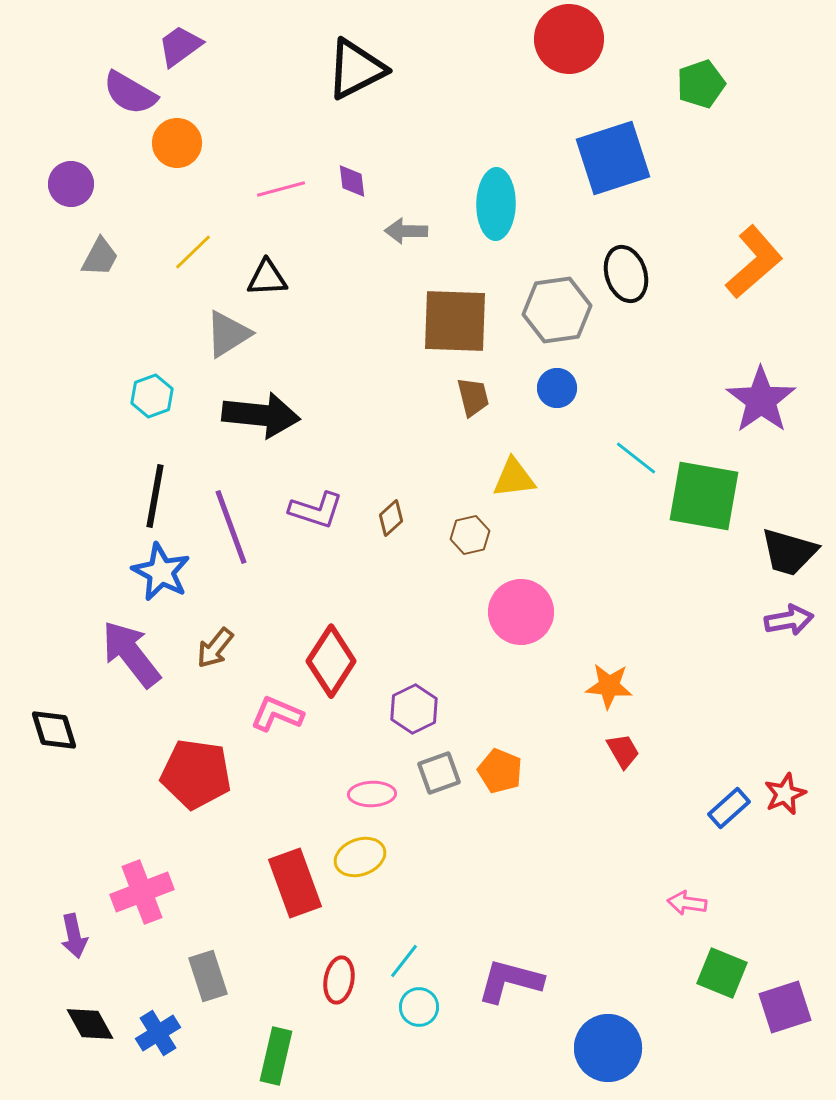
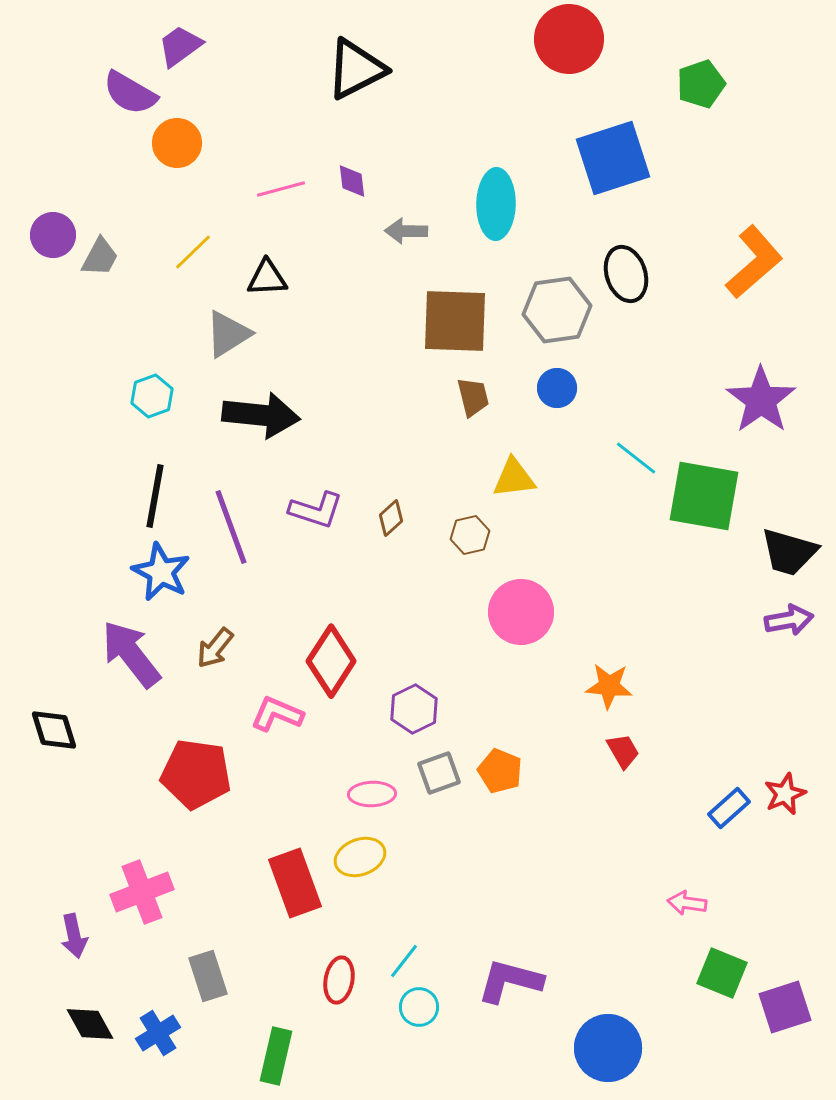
purple circle at (71, 184): moved 18 px left, 51 px down
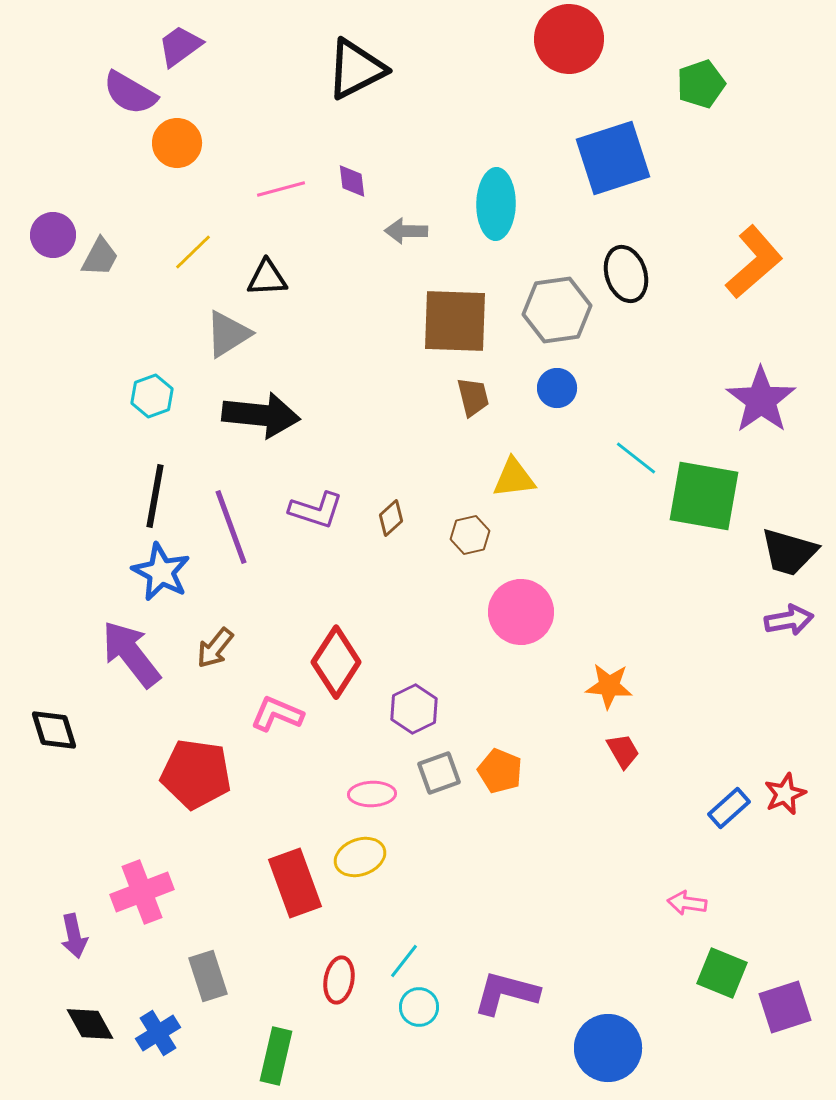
red diamond at (331, 661): moved 5 px right, 1 px down
purple L-shape at (510, 981): moved 4 px left, 12 px down
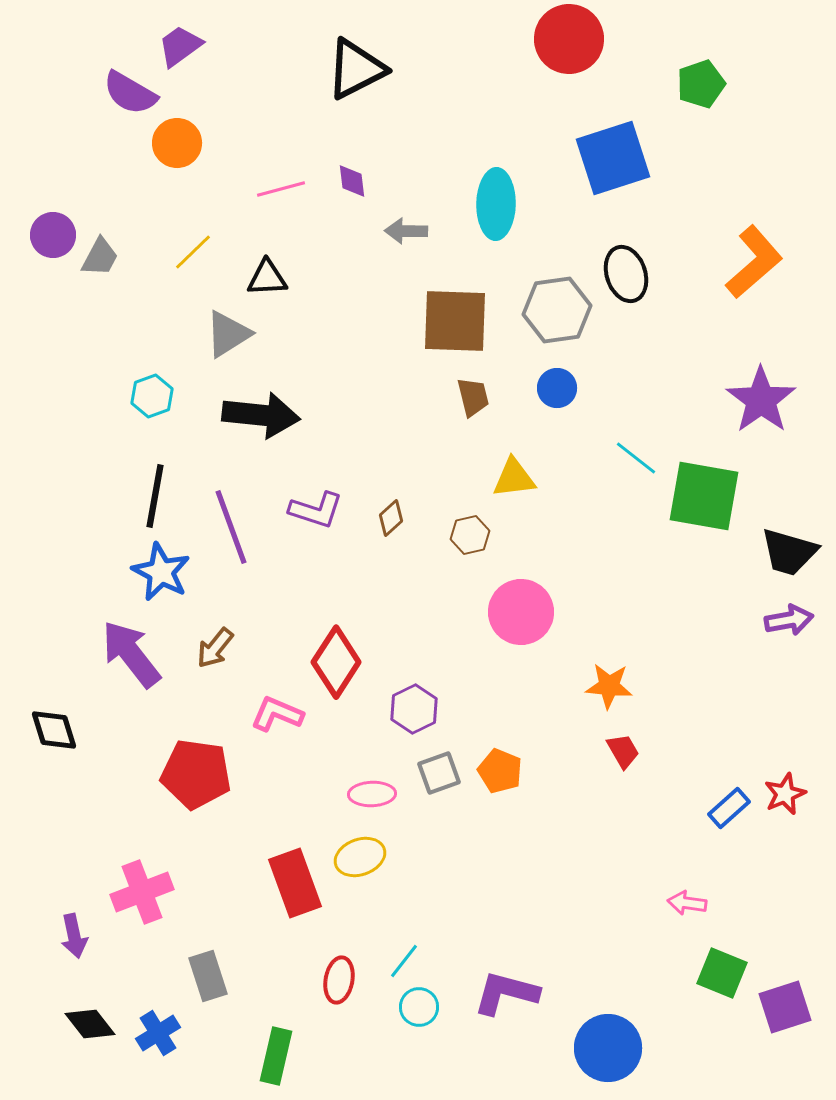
black diamond at (90, 1024): rotated 9 degrees counterclockwise
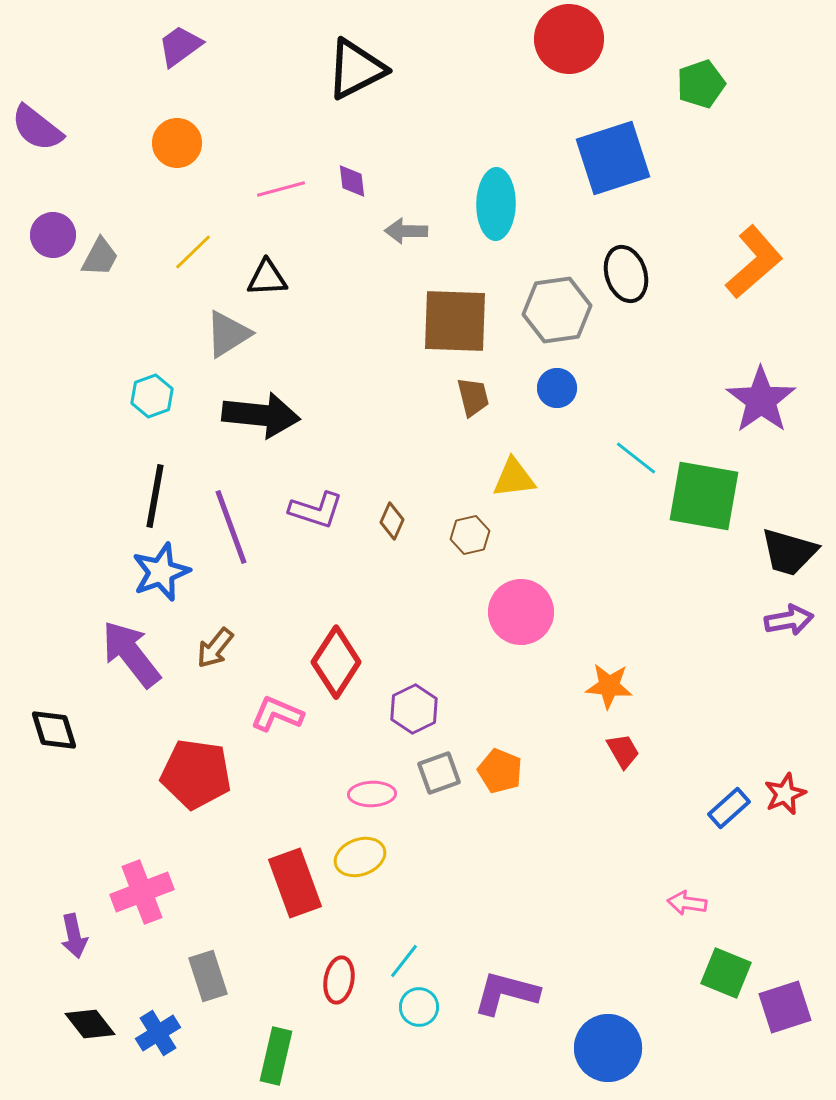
purple semicircle at (130, 93): moved 93 px left, 35 px down; rotated 8 degrees clockwise
brown diamond at (391, 518): moved 1 px right, 3 px down; rotated 24 degrees counterclockwise
blue star at (161, 572): rotated 24 degrees clockwise
green square at (722, 973): moved 4 px right
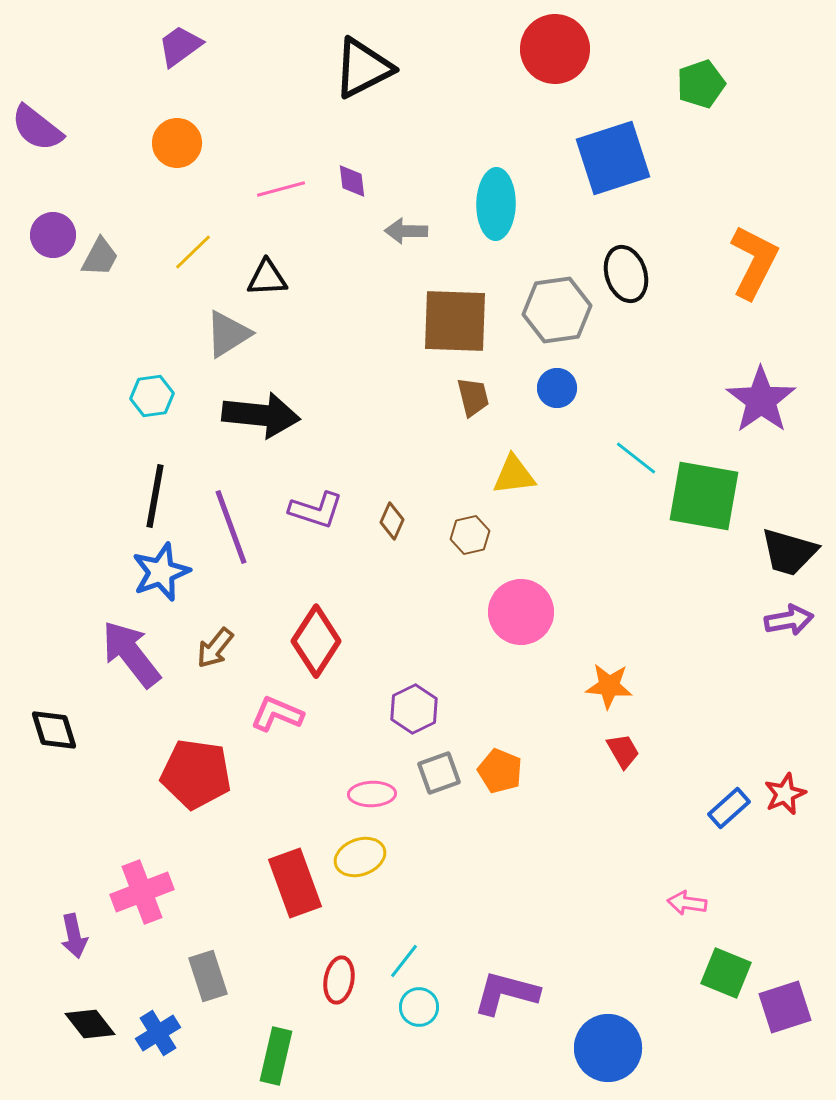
red circle at (569, 39): moved 14 px left, 10 px down
black triangle at (356, 69): moved 7 px right, 1 px up
orange L-shape at (754, 262): rotated 22 degrees counterclockwise
cyan hexagon at (152, 396): rotated 12 degrees clockwise
yellow triangle at (514, 478): moved 3 px up
red diamond at (336, 662): moved 20 px left, 21 px up
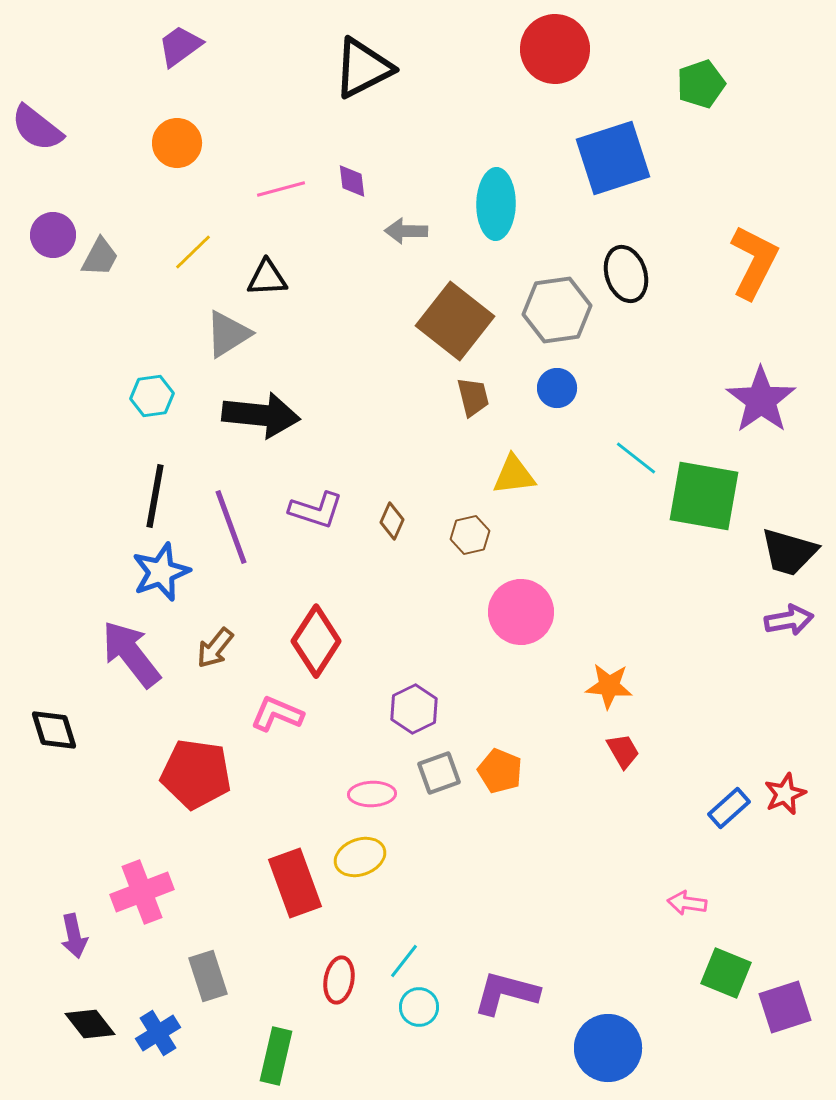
brown square at (455, 321): rotated 36 degrees clockwise
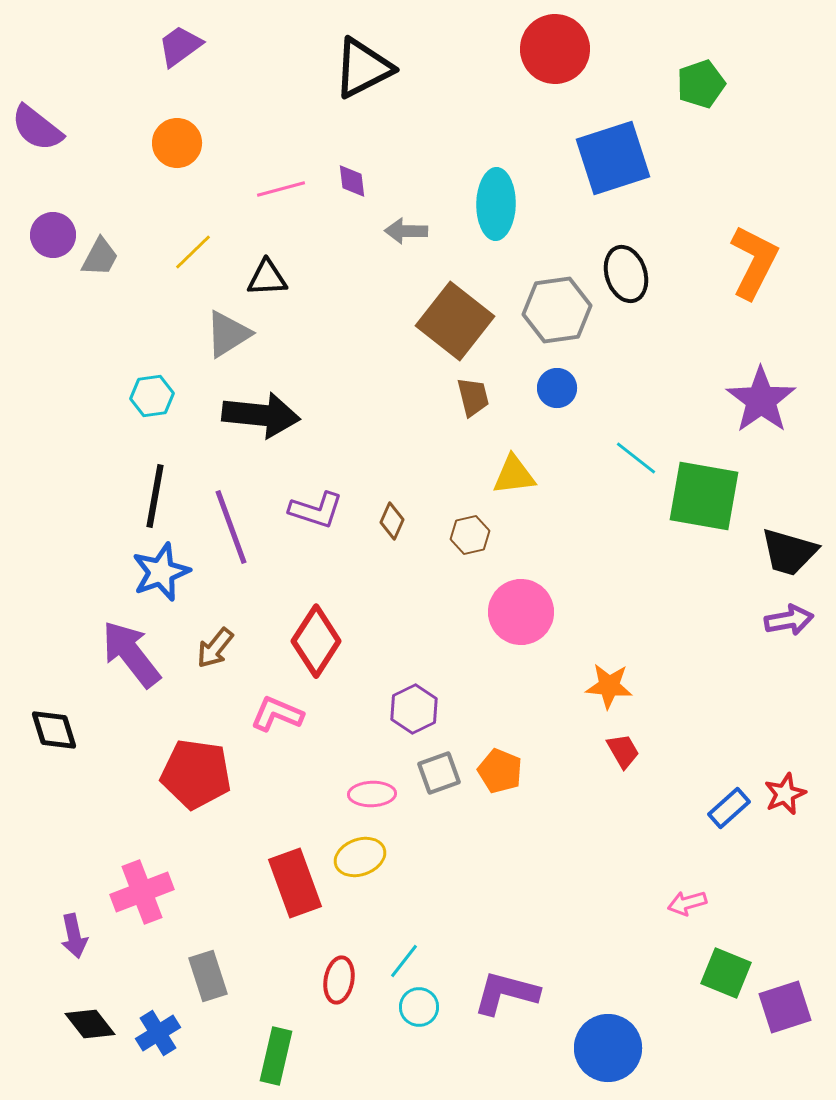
pink arrow at (687, 903): rotated 24 degrees counterclockwise
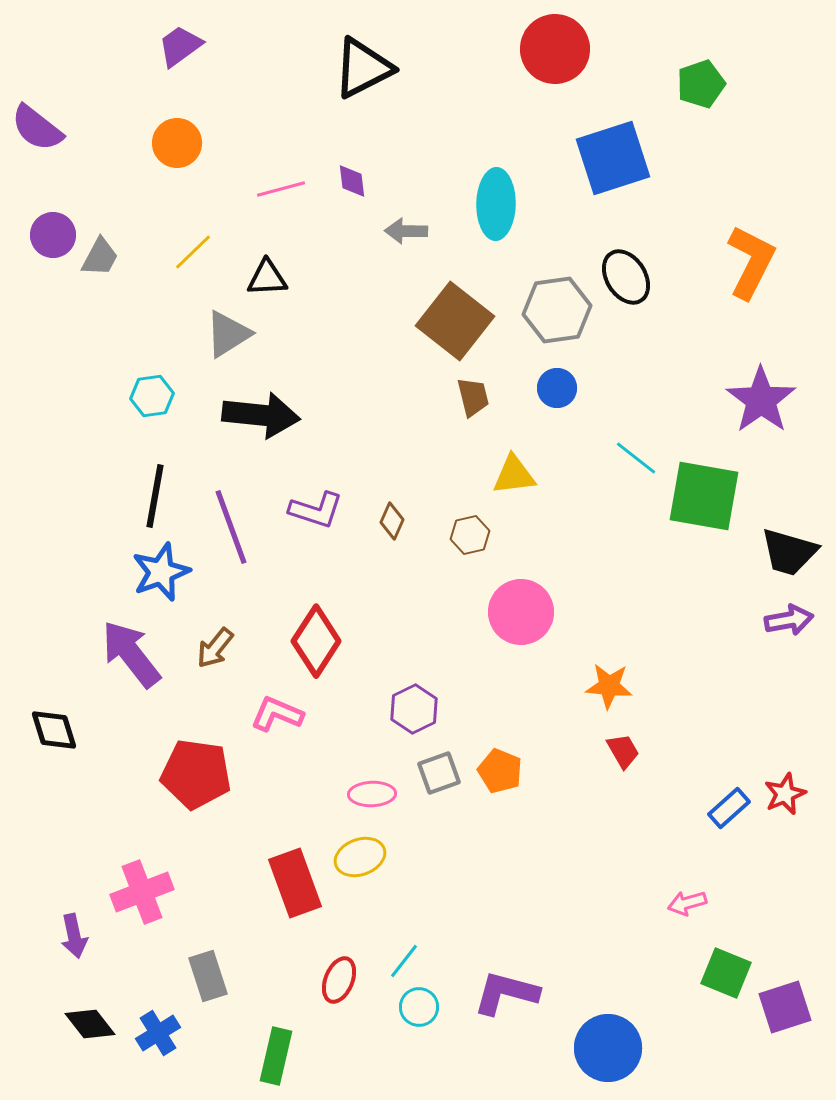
orange L-shape at (754, 262): moved 3 px left
black ellipse at (626, 274): moved 3 px down; rotated 14 degrees counterclockwise
red ellipse at (339, 980): rotated 12 degrees clockwise
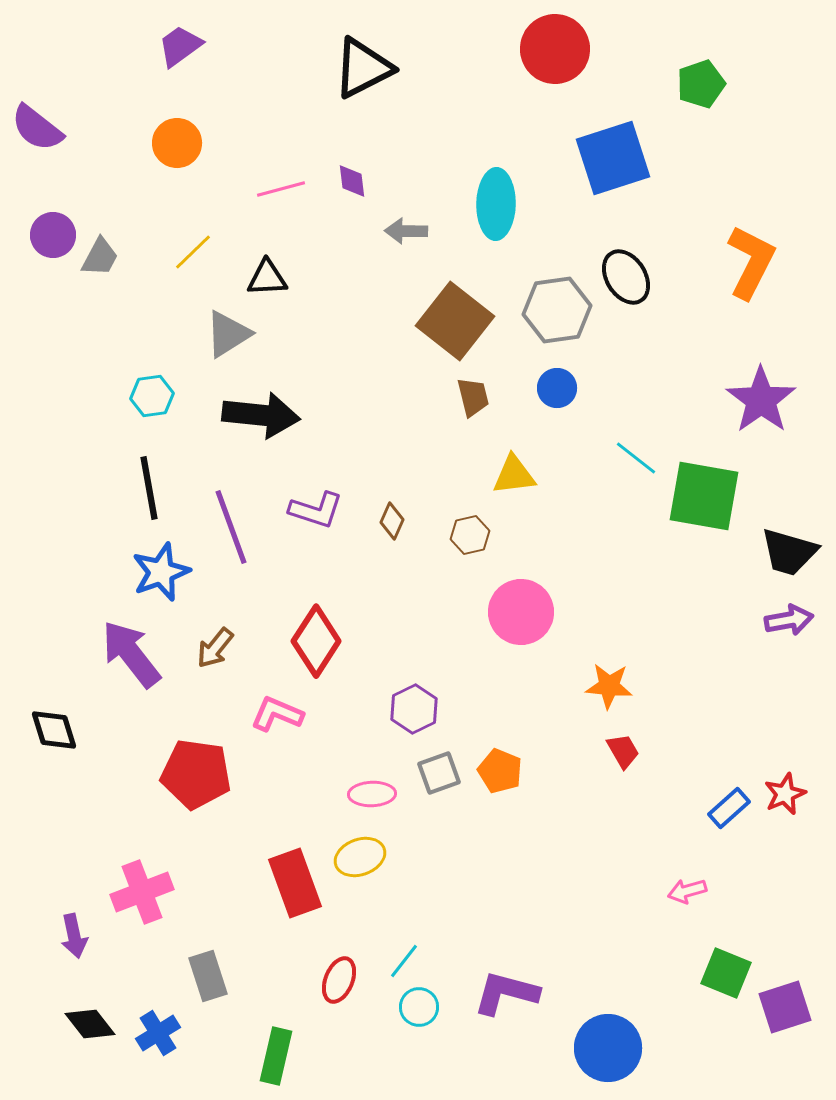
black line at (155, 496): moved 6 px left, 8 px up; rotated 20 degrees counterclockwise
pink arrow at (687, 903): moved 12 px up
